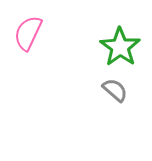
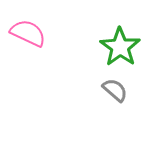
pink semicircle: rotated 90 degrees clockwise
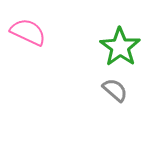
pink semicircle: moved 1 px up
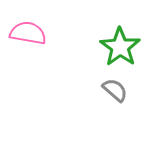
pink semicircle: moved 1 px down; rotated 15 degrees counterclockwise
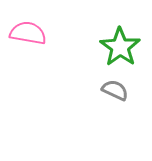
gray semicircle: rotated 16 degrees counterclockwise
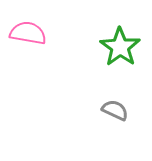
gray semicircle: moved 20 px down
